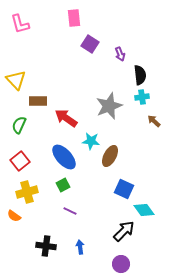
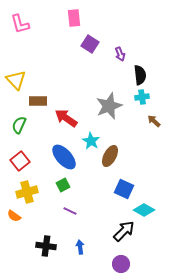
cyan star: rotated 24 degrees clockwise
cyan diamond: rotated 25 degrees counterclockwise
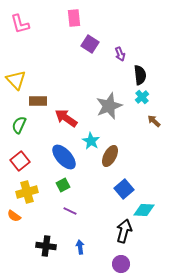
cyan cross: rotated 32 degrees counterclockwise
blue square: rotated 24 degrees clockwise
cyan diamond: rotated 25 degrees counterclockwise
black arrow: rotated 30 degrees counterclockwise
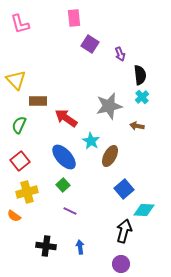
gray star: rotated 8 degrees clockwise
brown arrow: moved 17 px left, 5 px down; rotated 32 degrees counterclockwise
green square: rotated 16 degrees counterclockwise
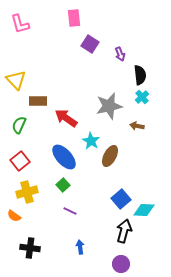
blue square: moved 3 px left, 10 px down
black cross: moved 16 px left, 2 px down
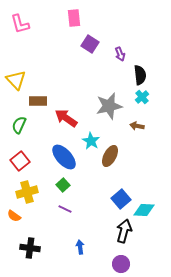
purple line: moved 5 px left, 2 px up
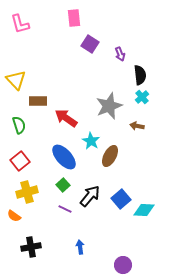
gray star: rotated 8 degrees counterclockwise
green semicircle: rotated 138 degrees clockwise
black arrow: moved 34 px left, 35 px up; rotated 25 degrees clockwise
black cross: moved 1 px right, 1 px up; rotated 18 degrees counterclockwise
purple circle: moved 2 px right, 1 px down
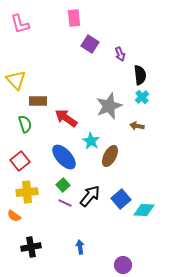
green semicircle: moved 6 px right, 1 px up
yellow cross: rotated 10 degrees clockwise
purple line: moved 6 px up
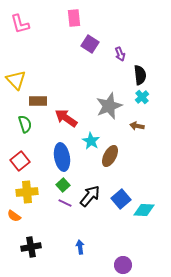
blue ellipse: moved 2 px left; rotated 32 degrees clockwise
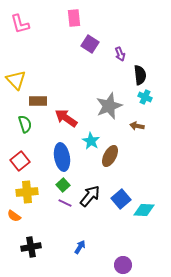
cyan cross: moved 3 px right; rotated 24 degrees counterclockwise
blue arrow: rotated 40 degrees clockwise
